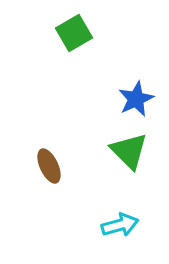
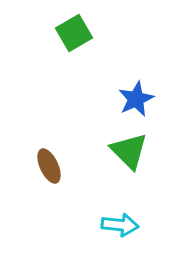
cyan arrow: rotated 21 degrees clockwise
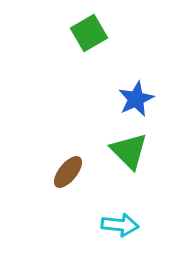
green square: moved 15 px right
brown ellipse: moved 19 px right, 6 px down; rotated 64 degrees clockwise
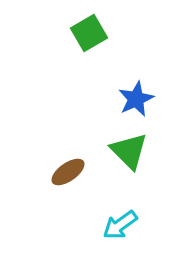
brown ellipse: rotated 16 degrees clockwise
cyan arrow: rotated 138 degrees clockwise
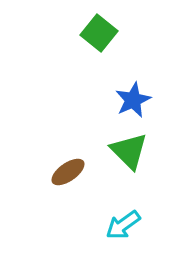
green square: moved 10 px right; rotated 21 degrees counterclockwise
blue star: moved 3 px left, 1 px down
cyan arrow: moved 3 px right
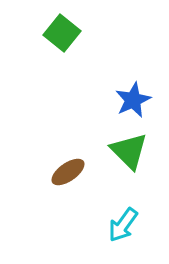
green square: moved 37 px left
cyan arrow: rotated 18 degrees counterclockwise
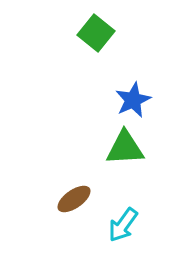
green square: moved 34 px right
green triangle: moved 4 px left, 3 px up; rotated 48 degrees counterclockwise
brown ellipse: moved 6 px right, 27 px down
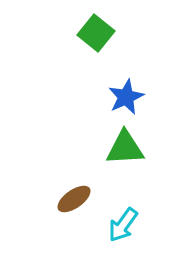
blue star: moved 7 px left, 3 px up
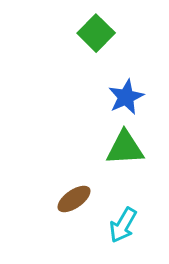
green square: rotated 6 degrees clockwise
cyan arrow: rotated 6 degrees counterclockwise
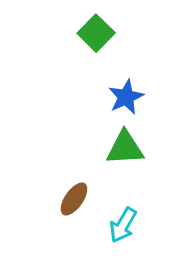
brown ellipse: rotated 20 degrees counterclockwise
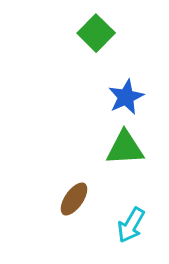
cyan arrow: moved 8 px right
